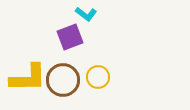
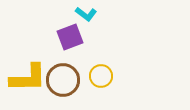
yellow circle: moved 3 px right, 1 px up
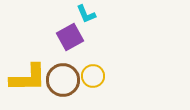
cyan L-shape: rotated 30 degrees clockwise
purple square: rotated 8 degrees counterclockwise
yellow circle: moved 8 px left
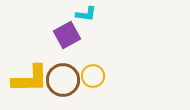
cyan L-shape: rotated 60 degrees counterclockwise
purple square: moved 3 px left, 2 px up
yellow L-shape: moved 2 px right, 1 px down
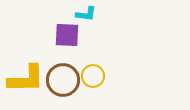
purple square: rotated 32 degrees clockwise
yellow L-shape: moved 4 px left
